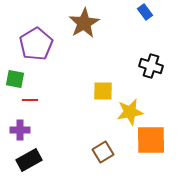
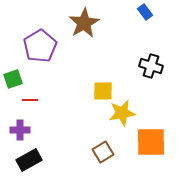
purple pentagon: moved 4 px right, 2 px down
green square: moved 2 px left; rotated 30 degrees counterclockwise
yellow star: moved 8 px left, 1 px down
orange square: moved 2 px down
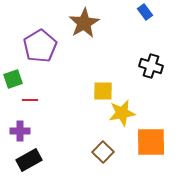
purple cross: moved 1 px down
brown square: rotated 15 degrees counterclockwise
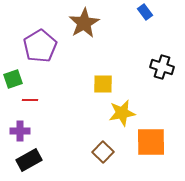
black cross: moved 11 px right, 1 px down
yellow square: moved 7 px up
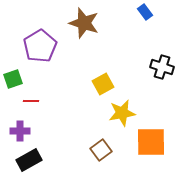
brown star: rotated 24 degrees counterclockwise
yellow square: rotated 30 degrees counterclockwise
red line: moved 1 px right, 1 px down
brown square: moved 2 px left, 2 px up; rotated 10 degrees clockwise
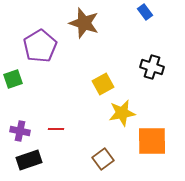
black cross: moved 10 px left
red line: moved 25 px right, 28 px down
purple cross: rotated 12 degrees clockwise
orange square: moved 1 px right, 1 px up
brown square: moved 2 px right, 9 px down
black rectangle: rotated 10 degrees clockwise
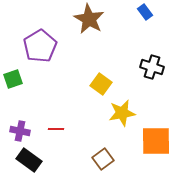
brown star: moved 5 px right, 4 px up; rotated 12 degrees clockwise
yellow square: moved 2 px left; rotated 25 degrees counterclockwise
orange square: moved 4 px right
black rectangle: rotated 55 degrees clockwise
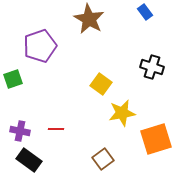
purple pentagon: rotated 12 degrees clockwise
orange square: moved 2 px up; rotated 16 degrees counterclockwise
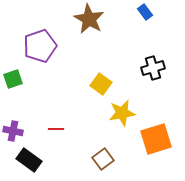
black cross: moved 1 px right, 1 px down; rotated 35 degrees counterclockwise
purple cross: moved 7 px left
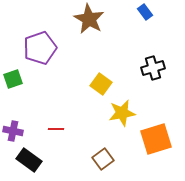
purple pentagon: moved 2 px down
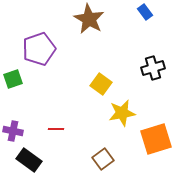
purple pentagon: moved 1 px left, 1 px down
